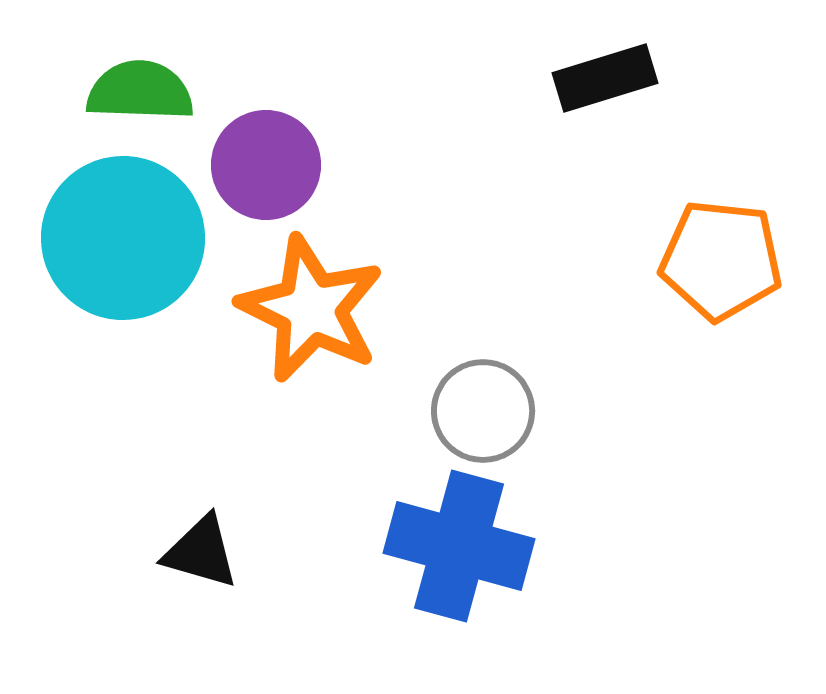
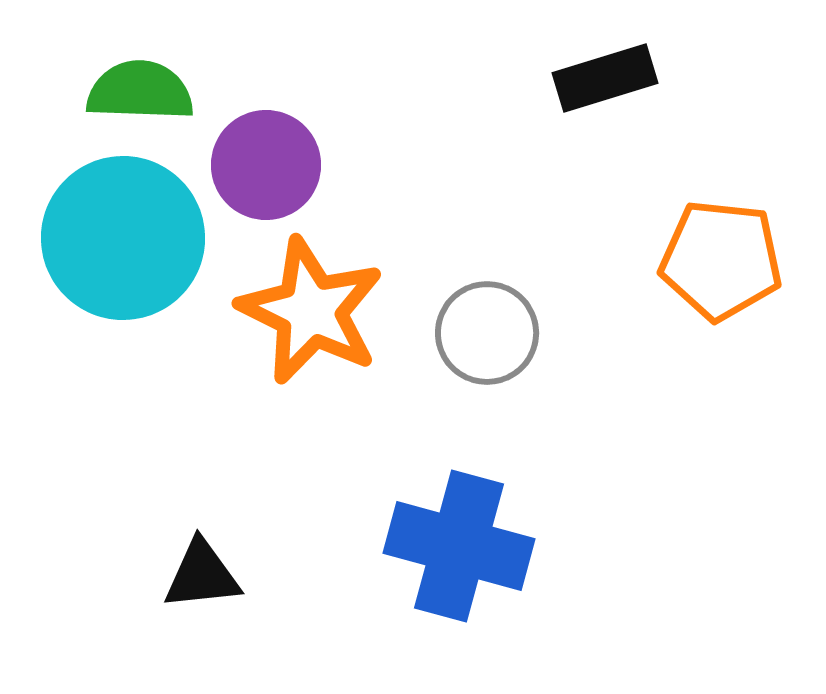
orange star: moved 2 px down
gray circle: moved 4 px right, 78 px up
black triangle: moved 1 px right, 23 px down; rotated 22 degrees counterclockwise
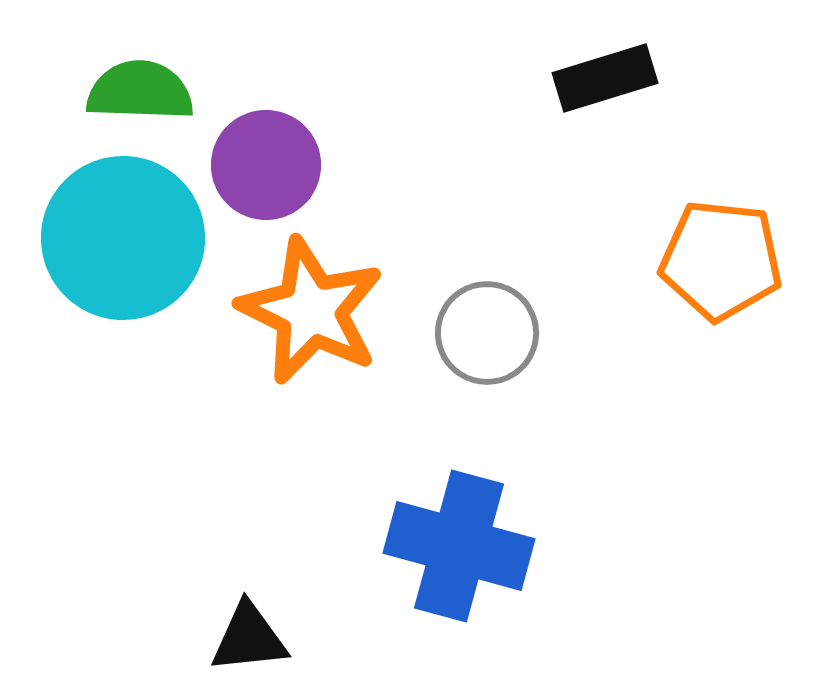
black triangle: moved 47 px right, 63 px down
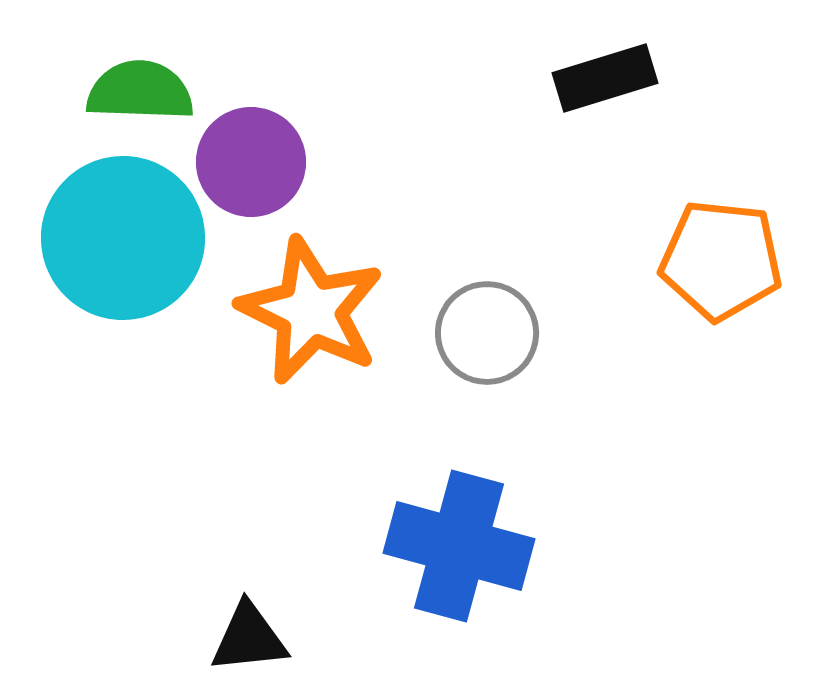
purple circle: moved 15 px left, 3 px up
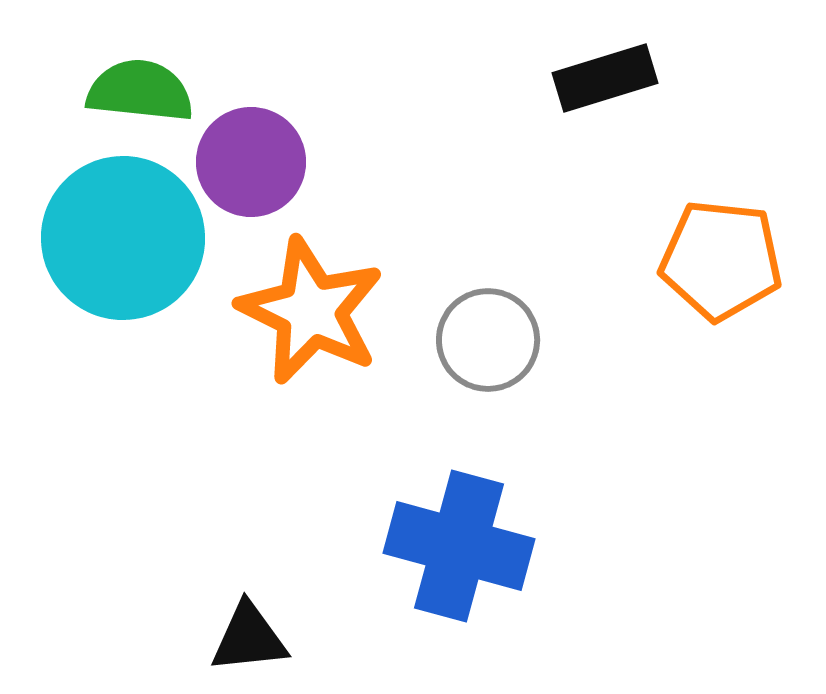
green semicircle: rotated 4 degrees clockwise
gray circle: moved 1 px right, 7 px down
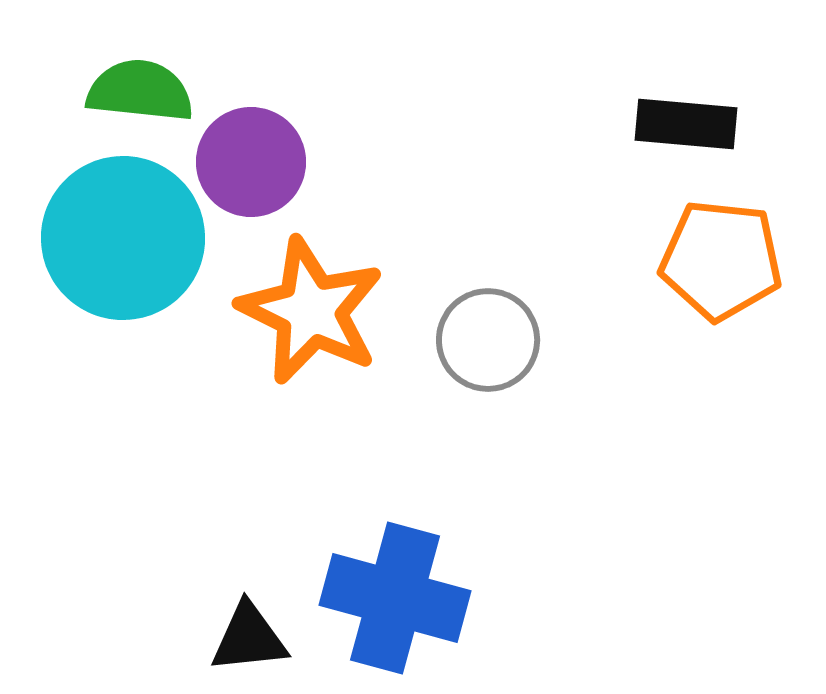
black rectangle: moved 81 px right, 46 px down; rotated 22 degrees clockwise
blue cross: moved 64 px left, 52 px down
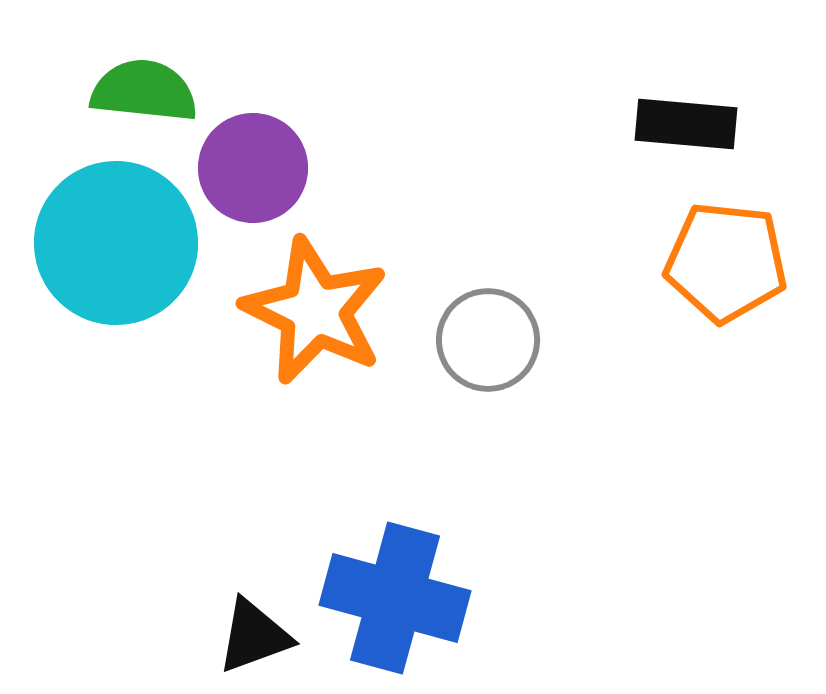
green semicircle: moved 4 px right
purple circle: moved 2 px right, 6 px down
cyan circle: moved 7 px left, 5 px down
orange pentagon: moved 5 px right, 2 px down
orange star: moved 4 px right
black triangle: moved 5 px right, 2 px up; rotated 14 degrees counterclockwise
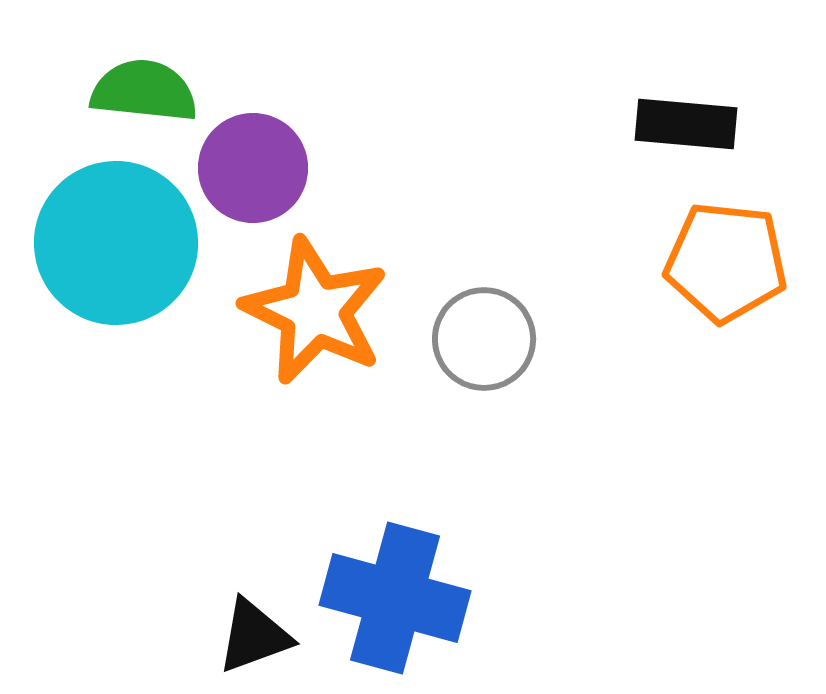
gray circle: moved 4 px left, 1 px up
